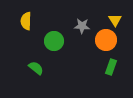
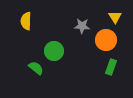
yellow triangle: moved 3 px up
green circle: moved 10 px down
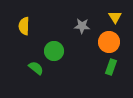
yellow semicircle: moved 2 px left, 5 px down
orange circle: moved 3 px right, 2 px down
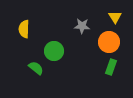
yellow semicircle: moved 3 px down
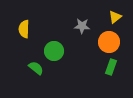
yellow triangle: rotated 24 degrees clockwise
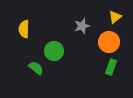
gray star: rotated 21 degrees counterclockwise
